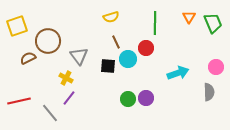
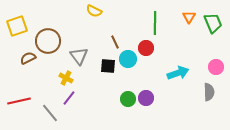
yellow semicircle: moved 17 px left, 6 px up; rotated 42 degrees clockwise
brown line: moved 1 px left
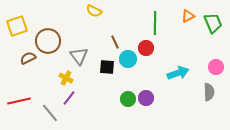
orange triangle: moved 1 px left, 1 px up; rotated 32 degrees clockwise
black square: moved 1 px left, 1 px down
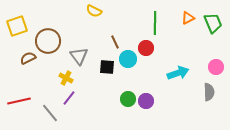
orange triangle: moved 2 px down
purple circle: moved 3 px down
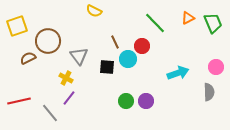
green line: rotated 45 degrees counterclockwise
red circle: moved 4 px left, 2 px up
green circle: moved 2 px left, 2 px down
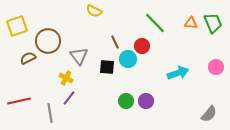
orange triangle: moved 3 px right, 5 px down; rotated 32 degrees clockwise
gray semicircle: moved 22 px down; rotated 42 degrees clockwise
gray line: rotated 30 degrees clockwise
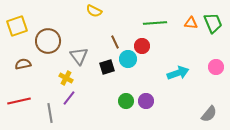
green line: rotated 50 degrees counterclockwise
brown semicircle: moved 5 px left, 6 px down; rotated 14 degrees clockwise
black square: rotated 21 degrees counterclockwise
